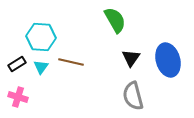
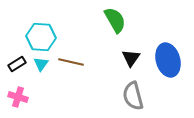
cyan triangle: moved 3 px up
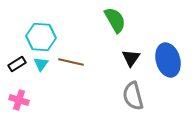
pink cross: moved 1 px right, 3 px down
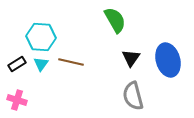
pink cross: moved 2 px left
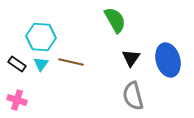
black rectangle: rotated 66 degrees clockwise
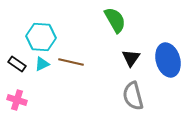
cyan triangle: moved 1 px right; rotated 28 degrees clockwise
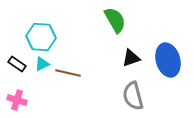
black triangle: rotated 36 degrees clockwise
brown line: moved 3 px left, 11 px down
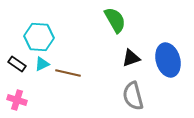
cyan hexagon: moved 2 px left
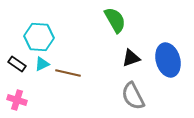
gray semicircle: rotated 12 degrees counterclockwise
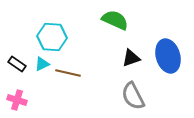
green semicircle: rotated 36 degrees counterclockwise
cyan hexagon: moved 13 px right
blue ellipse: moved 4 px up
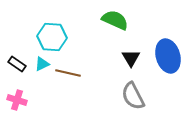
black triangle: rotated 42 degrees counterclockwise
